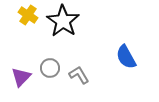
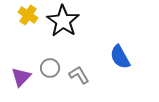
blue semicircle: moved 6 px left
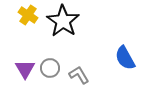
blue semicircle: moved 5 px right, 1 px down
purple triangle: moved 4 px right, 8 px up; rotated 15 degrees counterclockwise
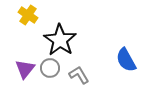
black star: moved 3 px left, 19 px down
blue semicircle: moved 1 px right, 2 px down
purple triangle: rotated 10 degrees clockwise
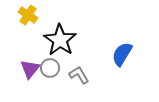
blue semicircle: moved 4 px left, 6 px up; rotated 60 degrees clockwise
purple triangle: moved 5 px right
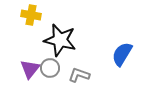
yellow cross: moved 3 px right; rotated 24 degrees counterclockwise
black star: rotated 20 degrees counterclockwise
gray L-shape: rotated 40 degrees counterclockwise
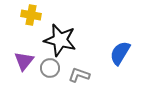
blue semicircle: moved 2 px left, 1 px up
purple triangle: moved 6 px left, 8 px up
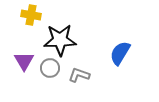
black star: rotated 16 degrees counterclockwise
purple triangle: rotated 10 degrees counterclockwise
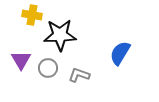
yellow cross: moved 1 px right
black star: moved 5 px up
purple triangle: moved 3 px left, 1 px up
gray circle: moved 2 px left
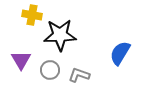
gray circle: moved 2 px right, 2 px down
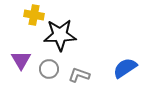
yellow cross: moved 2 px right
blue semicircle: moved 5 px right, 15 px down; rotated 25 degrees clockwise
gray circle: moved 1 px left, 1 px up
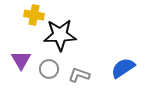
blue semicircle: moved 2 px left
